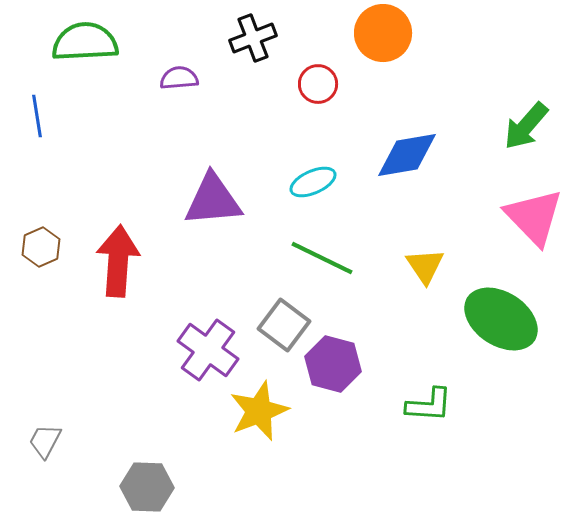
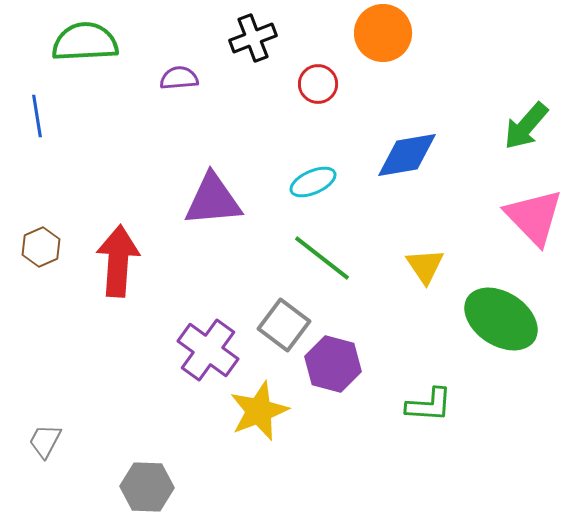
green line: rotated 12 degrees clockwise
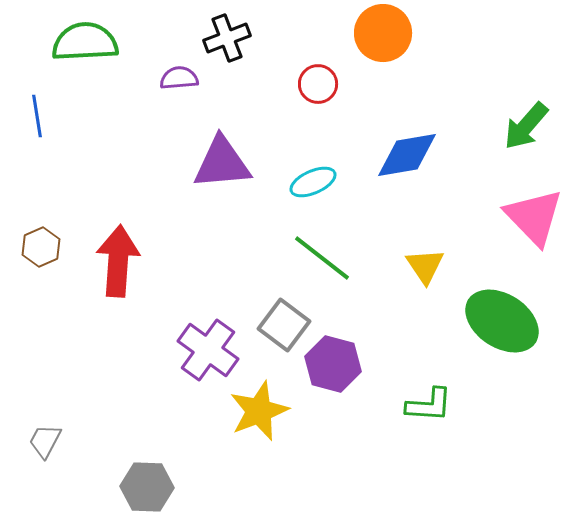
black cross: moved 26 px left
purple triangle: moved 9 px right, 37 px up
green ellipse: moved 1 px right, 2 px down
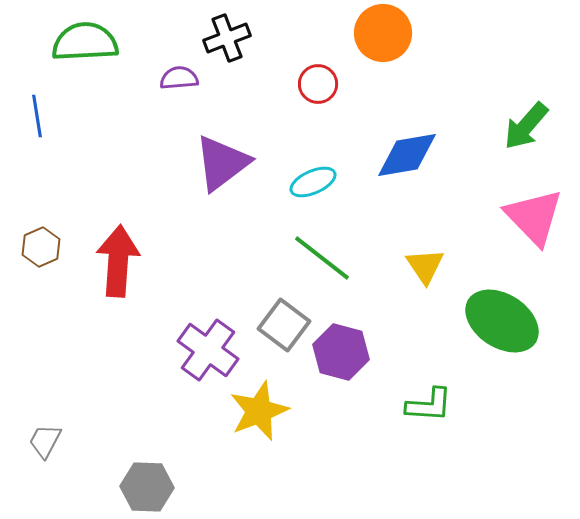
purple triangle: rotated 32 degrees counterclockwise
purple hexagon: moved 8 px right, 12 px up
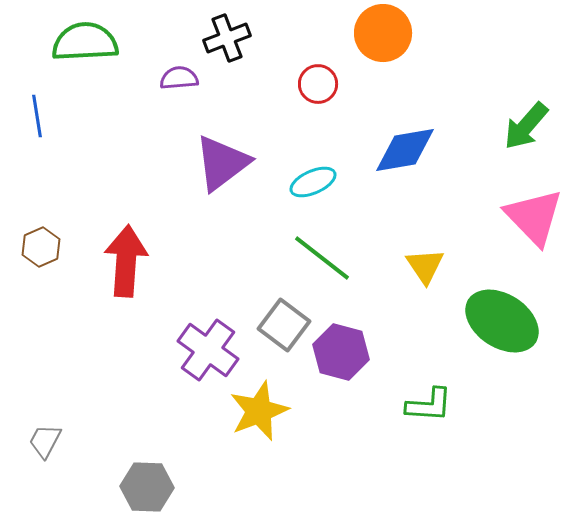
blue diamond: moved 2 px left, 5 px up
red arrow: moved 8 px right
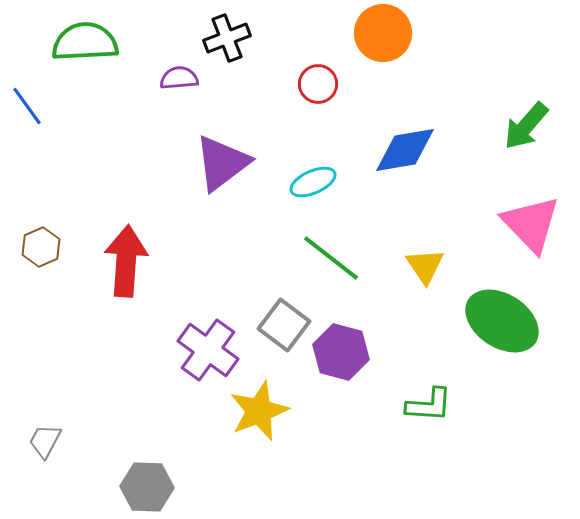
blue line: moved 10 px left, 10 px up; rotated 27 degrees counterclockwise
pink triangle: moved 3 px left, 7 px down
green line: moved 9 px right
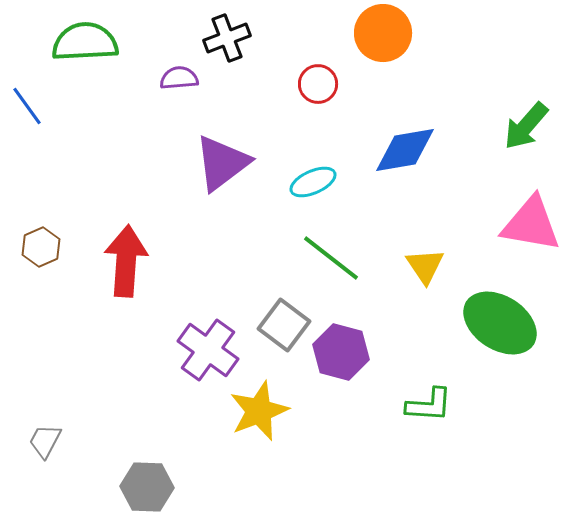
pink triangle: rotated 36 degrees counterclockwise
green ellipse: moved 2 px left, 2 px down
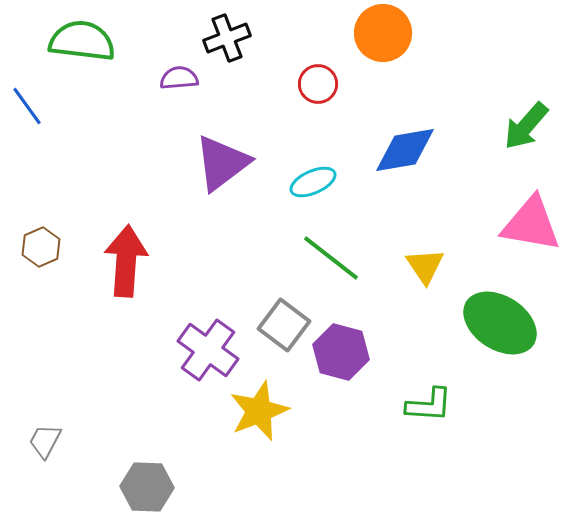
green semicircle: moved 3 px left, 1 px up; rotated 10 degrees clockwise
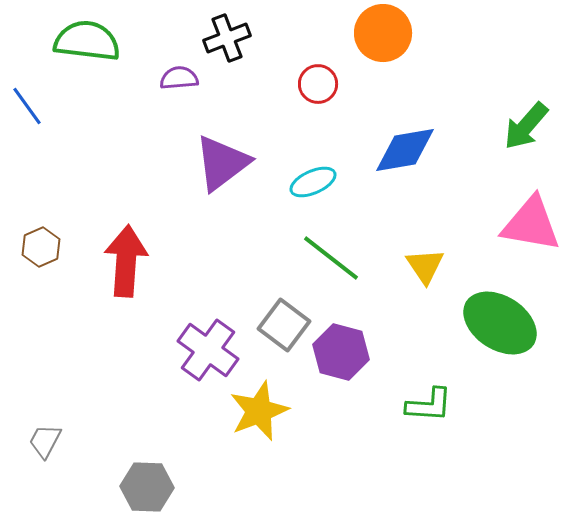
green semicircle: moved 5 px right
